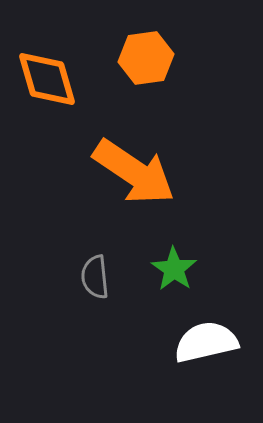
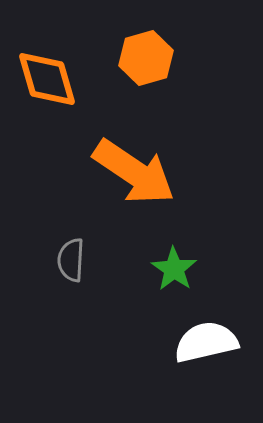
orange hexagon: rotated 8 degrees counterclockwise
gray semicircle: moved 24 px left, 17 px up; rotated 9 degrees clockwise
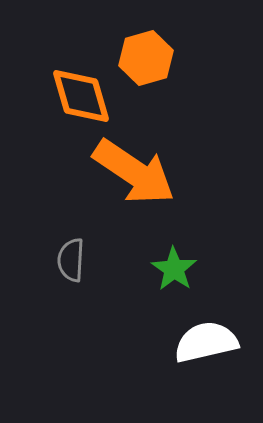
orange diamond: moved 34 px right, 17 px down
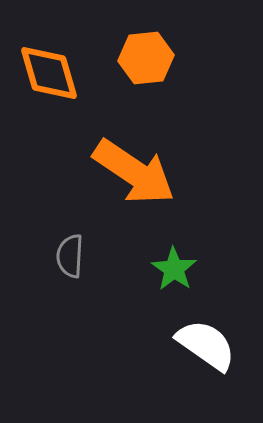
orange hexagon: rotated 10 degrees clockwise
orange diamond: moved 32 px left, 23 px up
gray semicircle: moved 1 px left, 4 px up
white semicircle: moved 3 px down; rotated 48 degrees clockwise
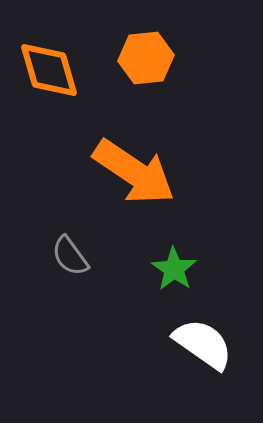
orange diamond: moved 3 px up
gray semicircle: rotated 39 degrees counterclockwise
white semicircle: moved 3 px left, 1 px up
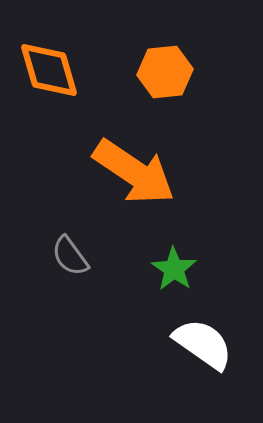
orange hexagon: moved 19 px right, 14 px down
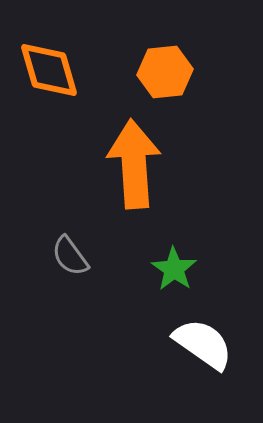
orange arrow: moved 8 px up; rotated 128 degrees counterclockwise
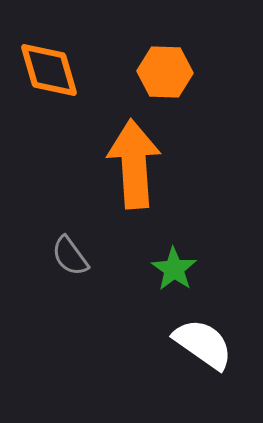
orange hexagon: rotated 8 degrees clockwise
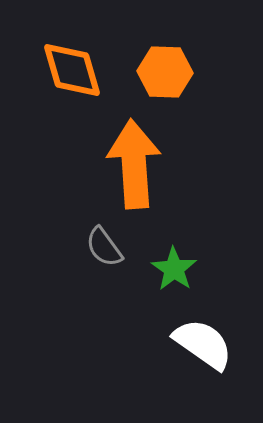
orange diamond: moved 23 px right
gray semicircle: moved 34 px right, 9 px up
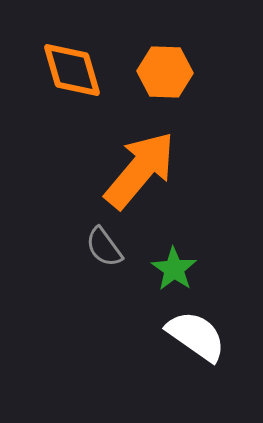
orange arrow: moved 6 px right, 6 px down; rotated 44 degrees clockwise
white semicircle: moved 7 px left, 8 px up
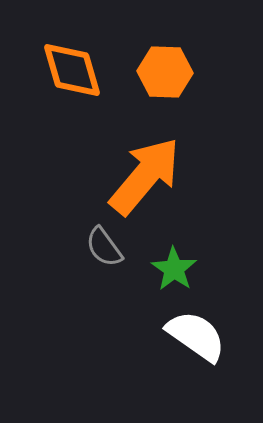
orange arrow: moved 5 px right, 6 px down
